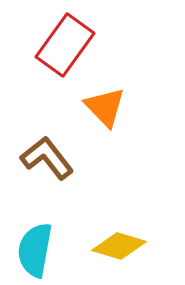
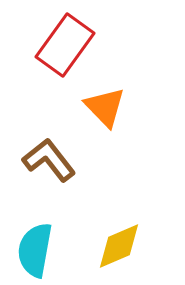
brown L-shape: moved 2 px right, 2 px down
yellow diamond: rotated 40 degrees counterclockwise
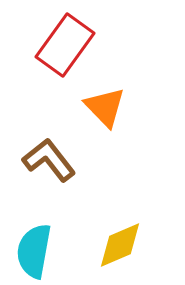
yellow diamond: moved 1 px right, 1 px up
cyan semicircle: moved 1 px left, 1 px down
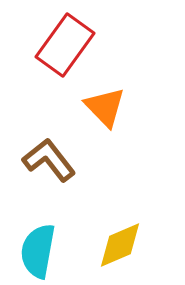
cyan semicircle: moved 4 px right
